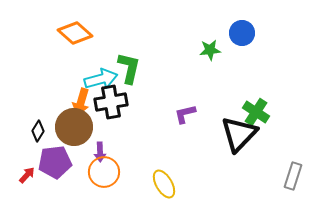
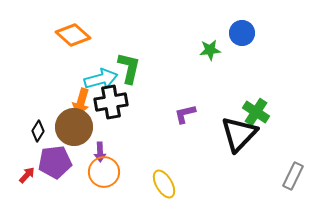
orange diamond: moved 2 px left, 2 px down
gray rectangle: rotated 8 degrees clockwise
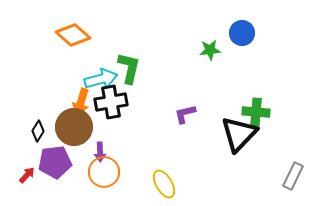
green cross: rotated 28 degrees counterclockwise
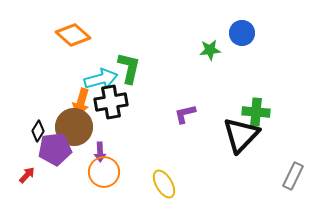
black triangle: moved 2 px right, 1 px down
purple pentagon: moved 13 px up
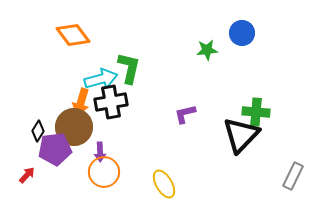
orange diamond: rotated 12 degrees clockwise
green star: moved 3 px left
